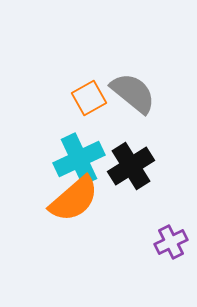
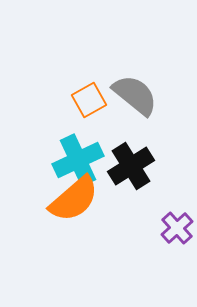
gray semicircle: moved 2 px right, 2 px down
orange square: moved 2 px down
cyan cross: moved 1 px left, 1 px down
purple cross: moved 6 px right, 14 px up; rotated 16 degrees counterclockwise
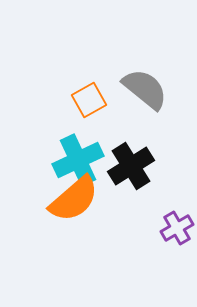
gray semicircle: moved 10 px right, 6 px up
purple cross: rotated 12 degrees clockwise
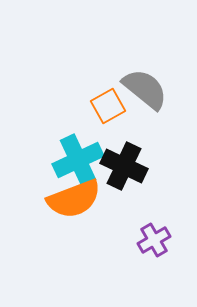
orange square: moved 19 px right, 6 px down
black cross: moved 7 px left; rotated 33 degrees counterclockwise
orange semicircle: rotated 20 degrees clockwise
purple cross: moved 23 px left, 12 px down
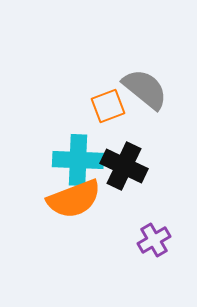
orange square: rotated 8 degrees clockwise
cyan cross: rotated 27 degrees clockwise
